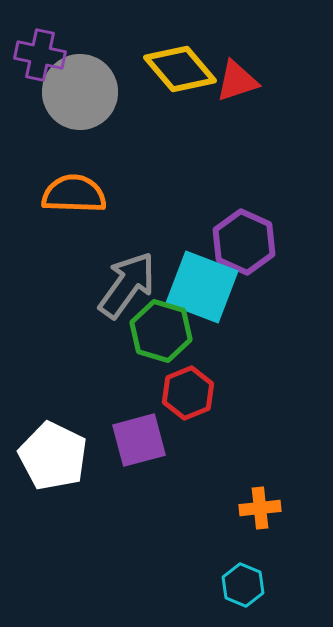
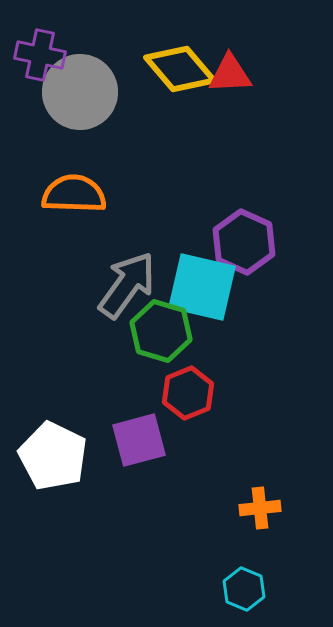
red triangle: moved 7 px left, 7 px up; rotated 15 degrees clockwise
cyan square: rotated 8 degrees counterclockwise
cyan hexagon: moved 1 px right, 4 px down
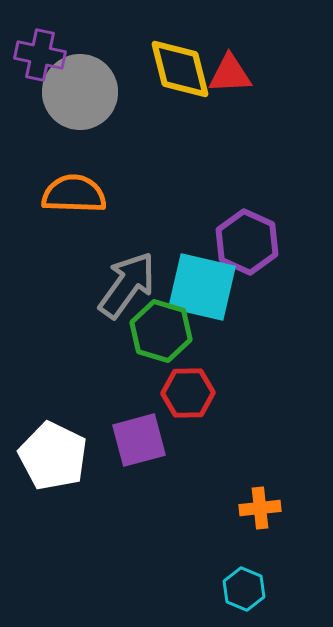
yellow diamond: rotated 26 degrees clockwise
purple hexagon: moved 3 px right
red hexagon: rotated 21 degrees clockwise
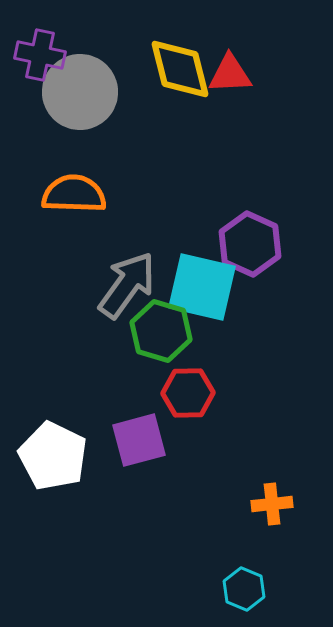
purple hexagon: moved 3 px right, 2 px down
orange cross: moved 12 px right, 4 px up
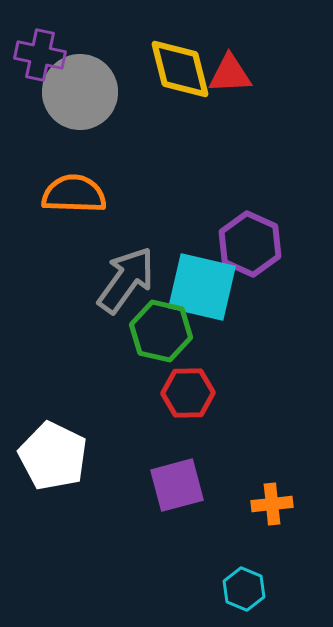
gray arrow: moved 1 px left, 5 px up
green hexagon: rotated 4 degrees counterclockwise
purple square: moved 38 px right, 45 px down
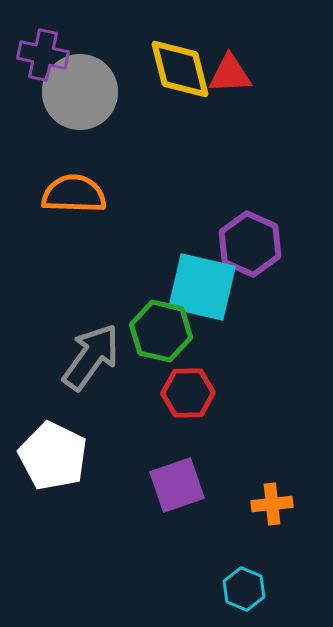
purple cross: moved 3 px right
gray arrow: moved 35 px left, 77 px down
purple square: rotated 4 degrees counterclockwise
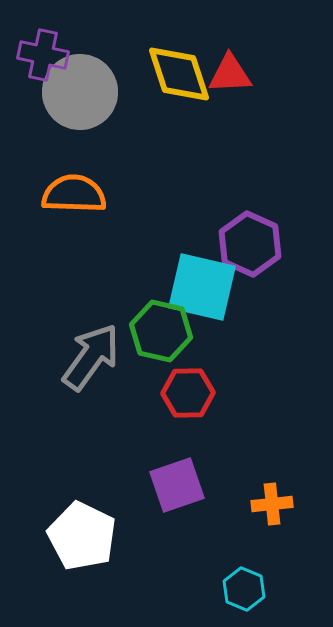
yellow diamond: moved 1 px left, 5 px down; rotated 4 degrees counterclockwise
white pentagon: moved 29 px right, 80 px down
